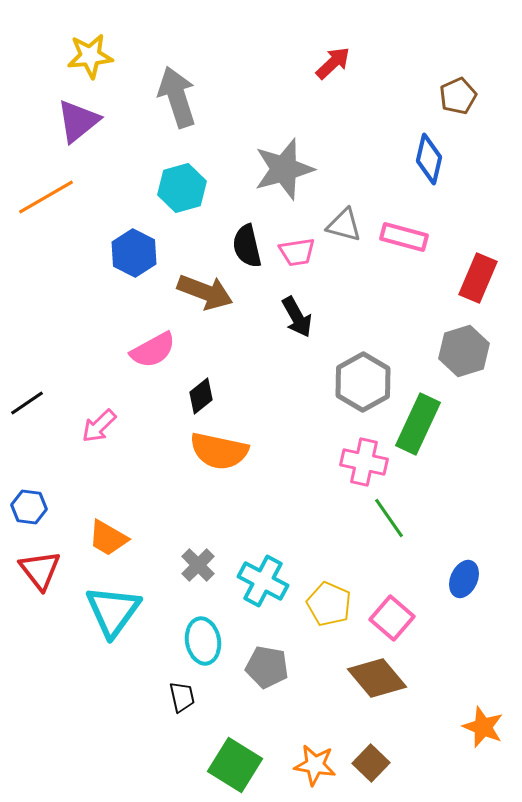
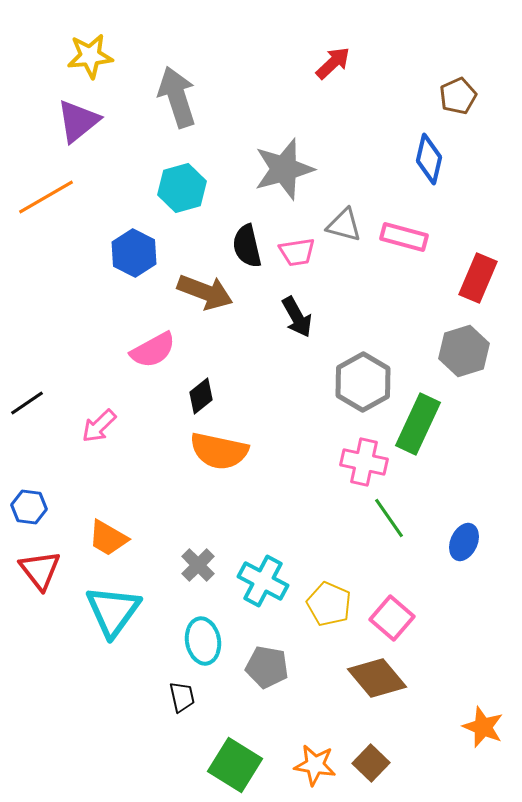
blue ellipse at (464, 579): moved 37 px up
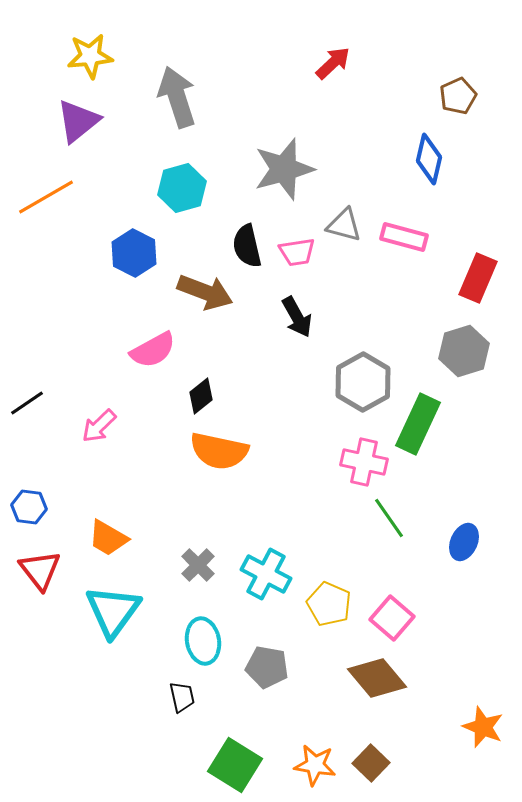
cyan cross at (263, 581): moved 3 px right, 7 px up
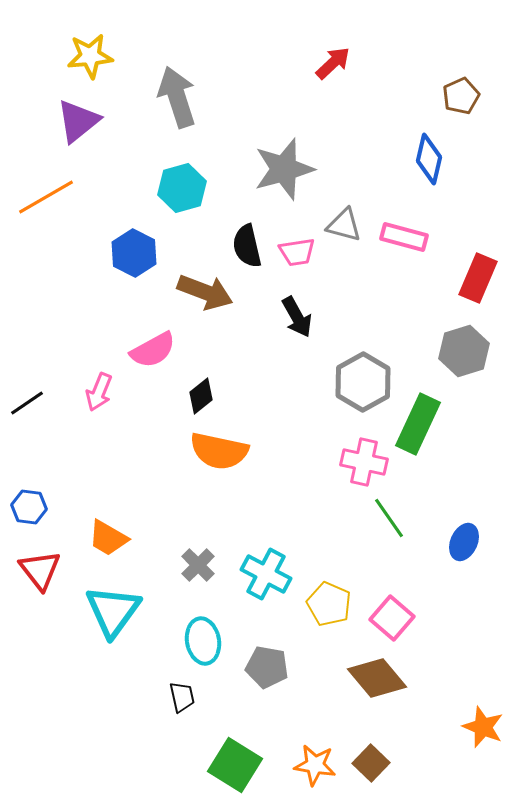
brown pentagon at (458, 96): moved 3 px right
pink arrow at (99, 426): moved 34 px up; rotated 24 degrees counterclockwise
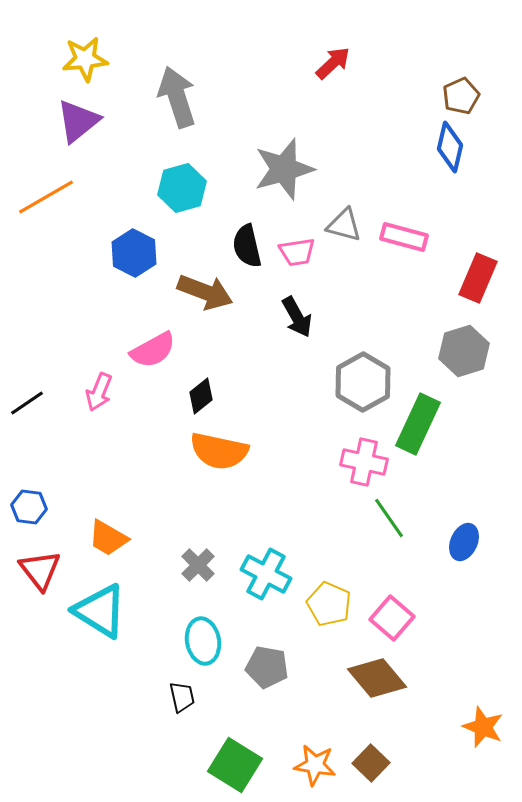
yellow star at (90, 56): moved 5 px left, 3 px down
blue diamond at (429, 159): moved 21 px right, 12 px up
cyan triangle at (113, 611): moved 13 px left; rotated 34 degrees counterclockwise
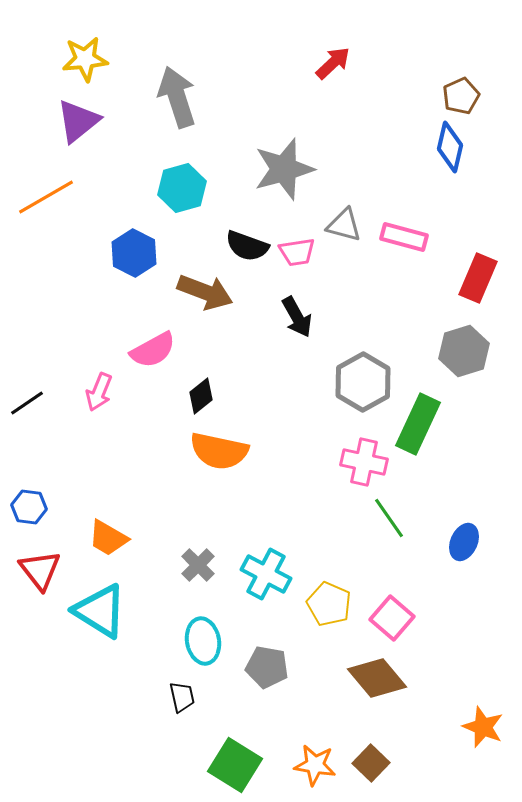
black semicircle at (247, 246): rotated 57 degrees counterclockwise
